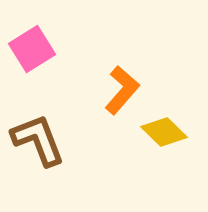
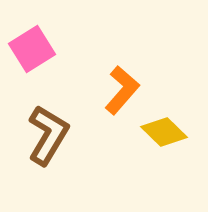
brown L-shape: moved 10 px right, 5 px up; rotated 52 degrees clockwise
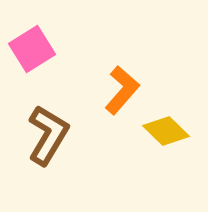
yellow diamond: moved 2 px right, 1 px up
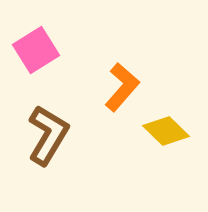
pink square: moved 4 px right, 1 px down
orange L-shape: moved 3 px up
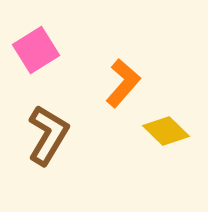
orange L-shape: moved 1 px right, 4 px up
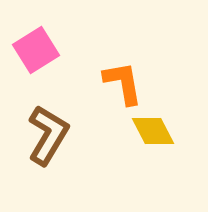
orange L-shape: rotated 51 degrees counterclockwise
yellow diamond: moved 13 px left; rotated 18 degrees clockwise
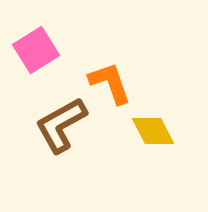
orange L-shape: moved 13 px left; rotated 9 degrees counterclockwise
brown L-shape: moved 13 px right, 10 px up; rotated 150 degrees counterclockwise
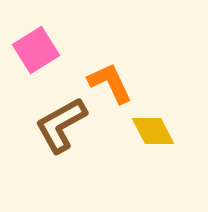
orange L-shape: rotated 6 degrees counterclockwise
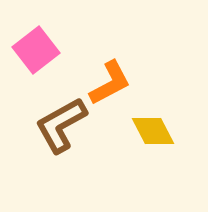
pink square: rotated 6 degrees counterclockwise
orange L-shape: rotated 87 degrees clockwise
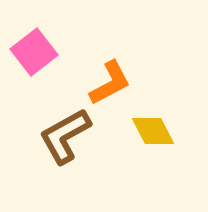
pink square: moved 2 px left, 2 px down
brown L-shape: moved 4 px right, 11 px down
